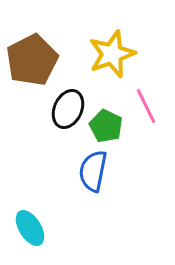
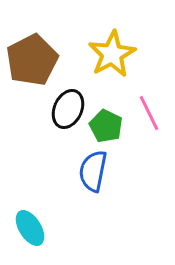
yellow star: rotated 9 degrees counterclockwise
pink line: moved 3 px right, 7 px down
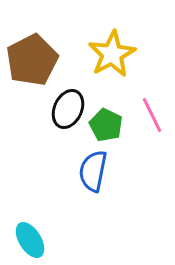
pink line: moved 3 px right, 2 px down
green pentagon: moved 1 px up
cyan ellipse: moved 12 px down
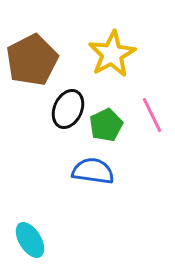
green pentagon: rotated 20 degrees clockwise
blue semicircle: rotated 87 degrees clockwise
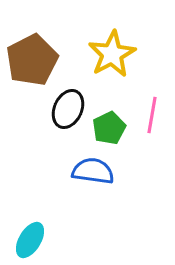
pink line: rotated 36 degrees clockwise
green pentagon: moved 3 px right, 3 px down
cyan ellipse: rotated 63 degrees clockwise
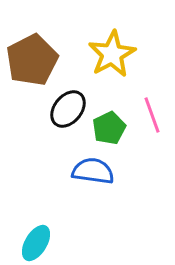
black ellipse: rotated 15 degrees clockwise
pink line: rotated 30 degrees counterclockwise
cyan ellipse: moved 6 px right, 3 px down
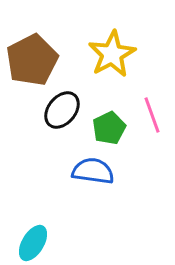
black ellipse: moved 6 px left, 1 px down
cyan ellipse: moved 3 px left
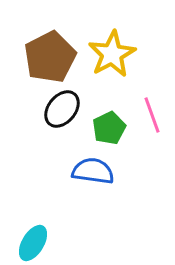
brown pentagon: moved 18 px right, 3 px up
black ellipse: moved 1 px up
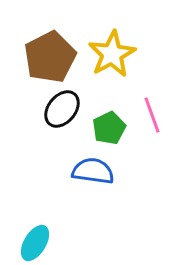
cyan ellipse: moved 2 px right
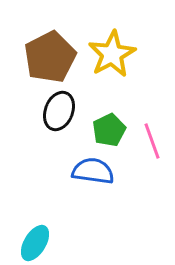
black ellipse: moved 3 px left, 2 px down; rotated 18 degrees counterclockwise
pink line: moved 26 px down
green pentagon: moved 2 px down
